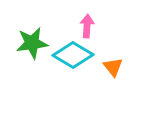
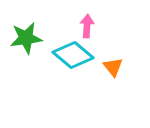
green star: moved 6 px left, 5 px up
cyan diamond: rotated 9 degrees clockwise
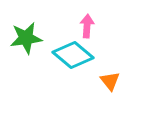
orange triangle: moved 3 px left, 14 px down
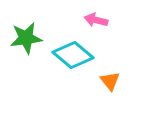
pink arrow: moved 9 px right, 6 px up; rotated 80 degrees counterclockwise
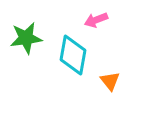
pink arrow: rotated 35 degrees counterclockwise
cyan diamond: rotated 60 degrees clockwise
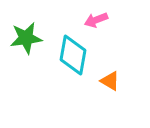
orange triangle: rotated 20 degrees counterclockwise
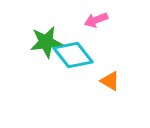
green star: moved 20 px right, 4 px down
cyan diamond: rotated 48 degrees counterclockwise
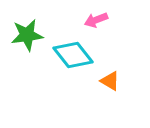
green star: moved 19 px left, 7 px up
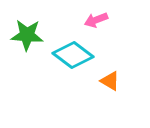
green star: rotated 12 degrees clockwise
cyan diamond: rotated 15 degrees counterclockwise
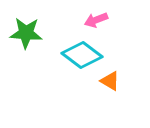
green star: moved 1 px left, 2 px up
cyan diamond: moved 9 px right
